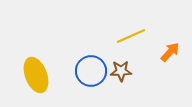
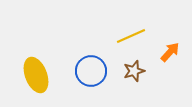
brown star: moved 13 px right; rotated 15 degrees counterclockwise
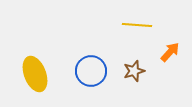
yellow line: moved 6 px right, 11 px up; rotated 28 degrees clockwise
yellow ellipse: moved 1 px left, 1 px up
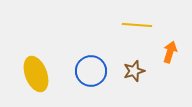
orange arrow: rotated 25 degrees counterclockwise
yellow ellipse: moved 1 px right
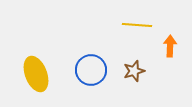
orange arrow: moved 6 px up; rotated 15 degrees counterclockwise
blue circle: moved 1 px up
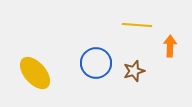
blue circle: moved 5 px right, 7 px up
yellow ellipse: moved 1 px left, 1 px up; rotated 20 degrees counterclockwise
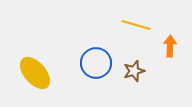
yellow line: moved 1 px left; rotated 12 degrees clockwise
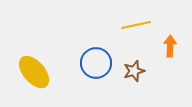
yellow line: rotated 28 degrees counterclockwise
yellow ellipse: moved 1 px left, 1 px up
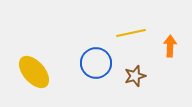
yellow line: moved 5 px left, 8 px down
brown star: moved 1 px right, 5 px down
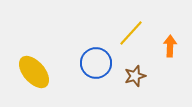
yellow line: rotated 36 degrees counterclockwise
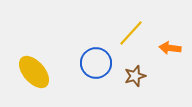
orange arrow: moved 2 px down; rotated 85 degrees counterclockwise
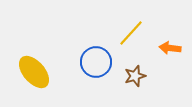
blue circle: moved 1 px up
